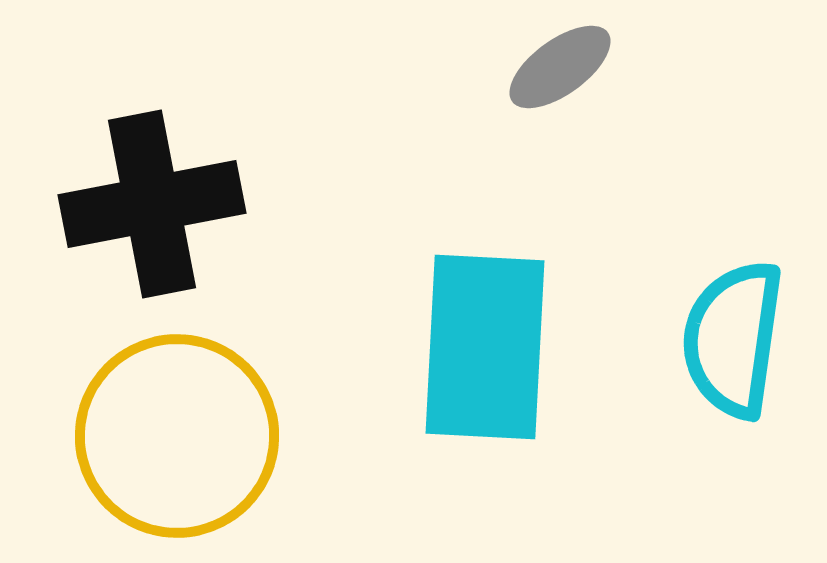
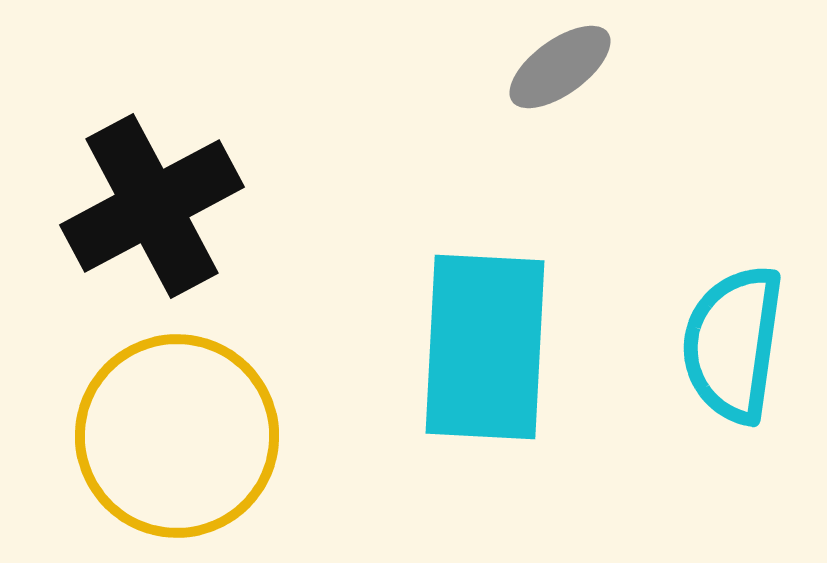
black cross: moved 2 px down; rotated 17 degrees counterclockwise
cyan semicircle: moved 5 px down
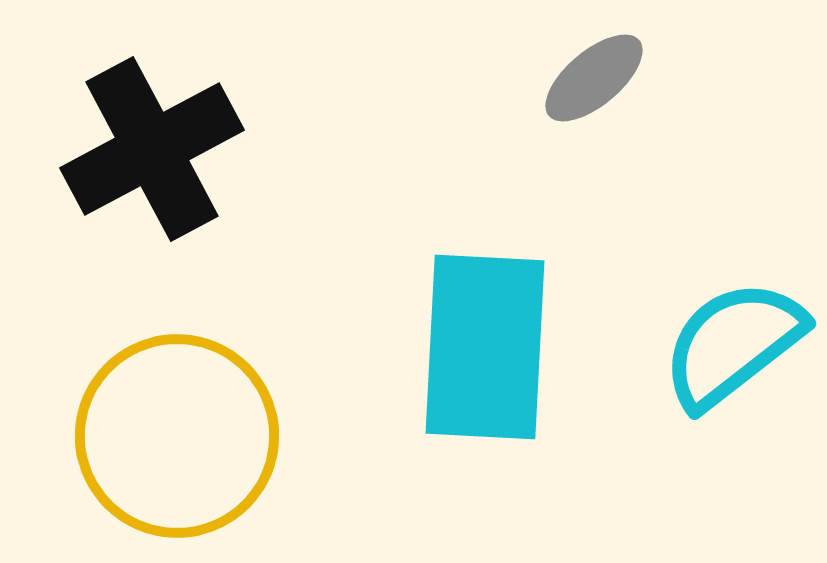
gray ellipse: moved 34 px right, 11 px down; rotated 4 degrees counterclockwise
black cross: moved 57 px up
cyan semicircle: rotated 44 degrees clockwise
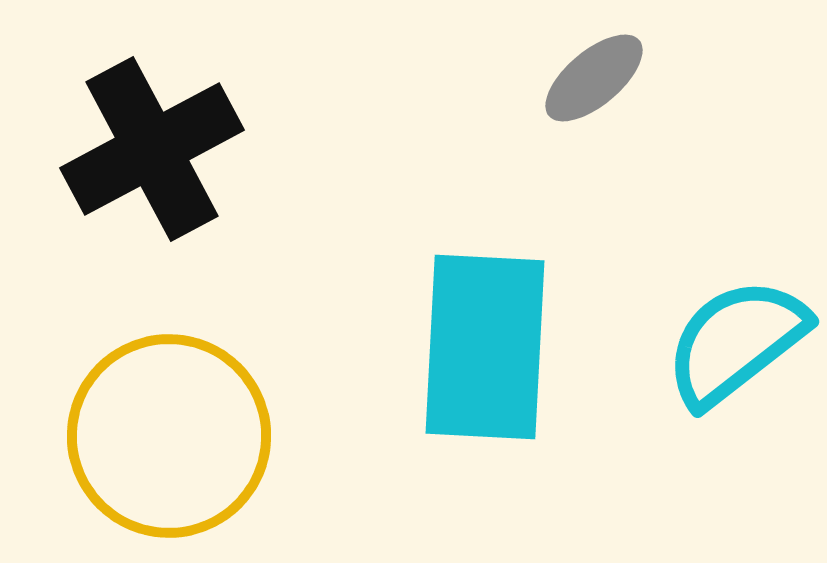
cyan semicircle: moved 3 px right, 2 px up
yellow circle: moved 8 px left
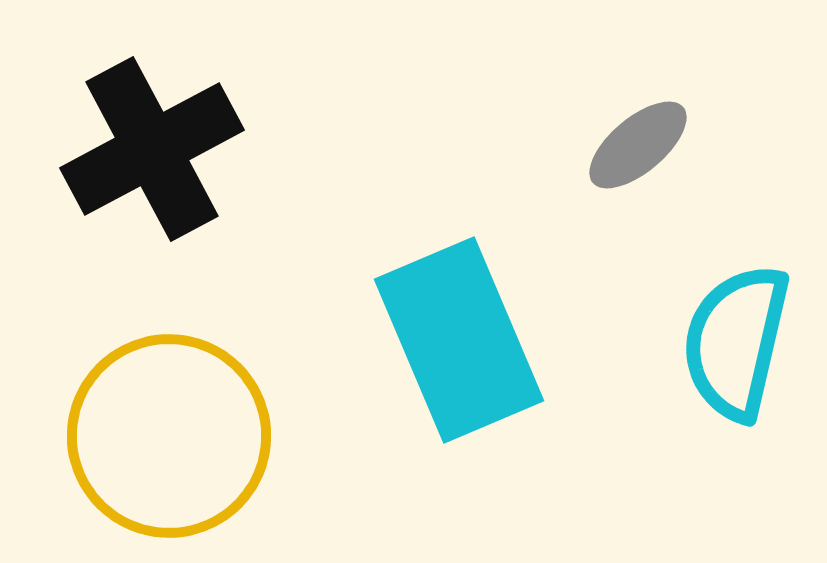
gray ellipse: moved 44 px right, 67 px down
cyan semicircle: rotated 39 degrees counterclockwise
cyan rectangle: moved 26 px left, 7 px up; rotated 26 degrees counterclockwise
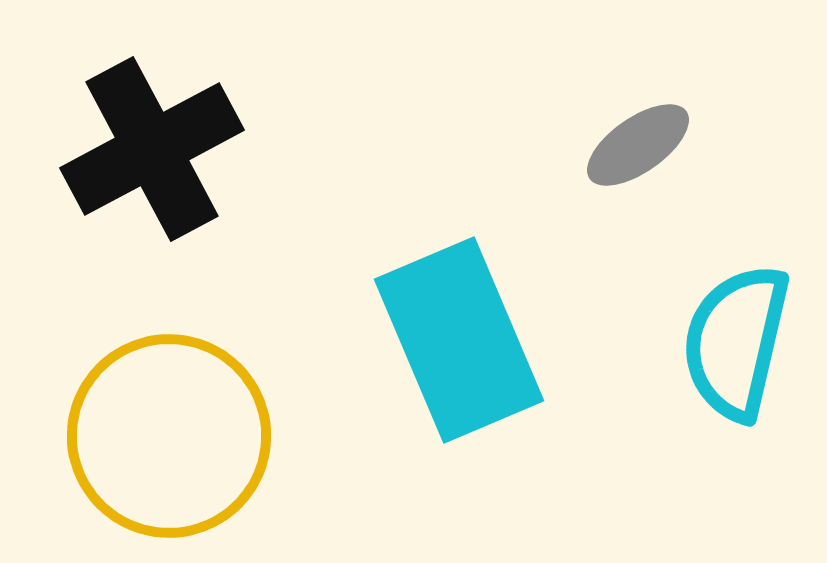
gray ellipse: rotated 5 degrees clockwise
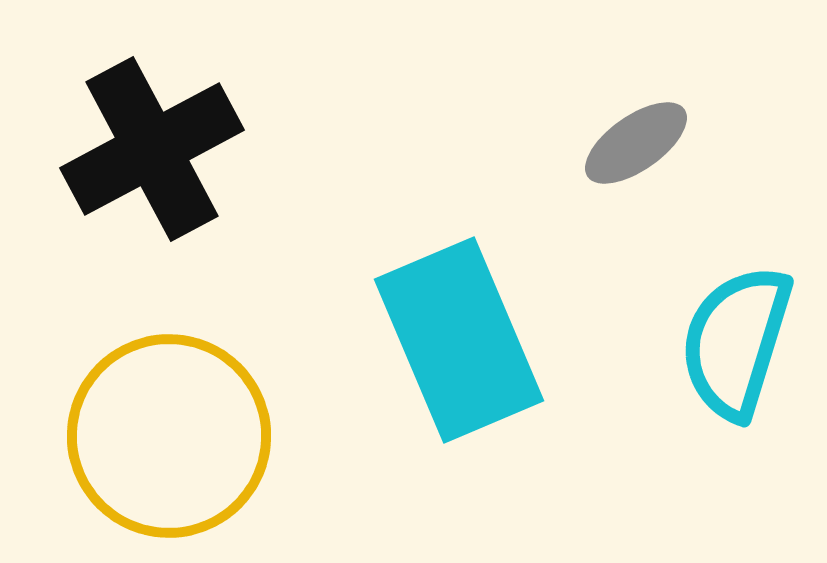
gray ellipse: moved 2 px left, 2 px up
cyan semicircle: rotated 4 degrees clockwise
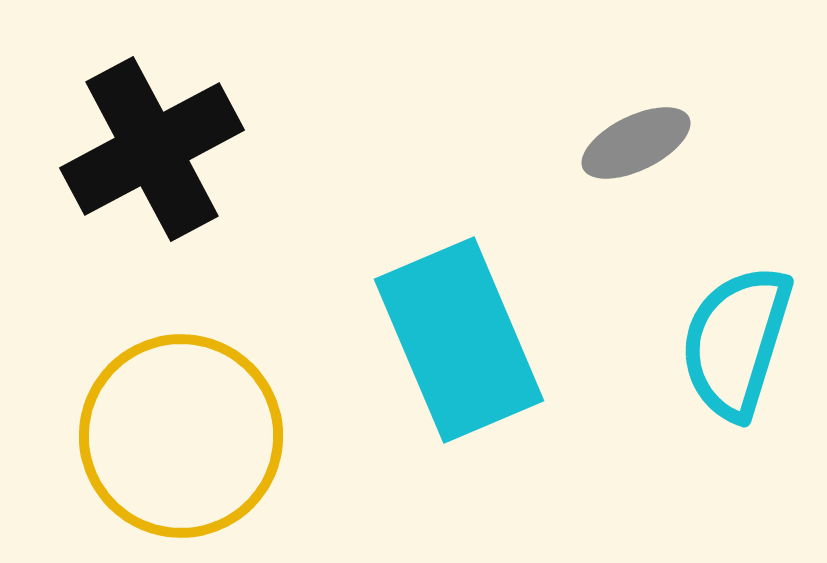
gray ellipse: rotated 9 degrees clockwise
yellow circle: moved 12 px right
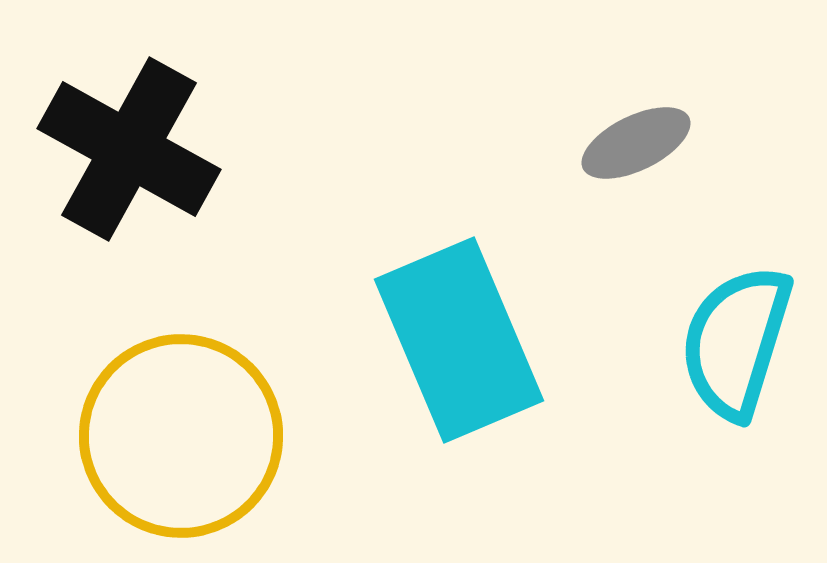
black cross: moved 23 px left; rotated 33 degrees counterclockwise
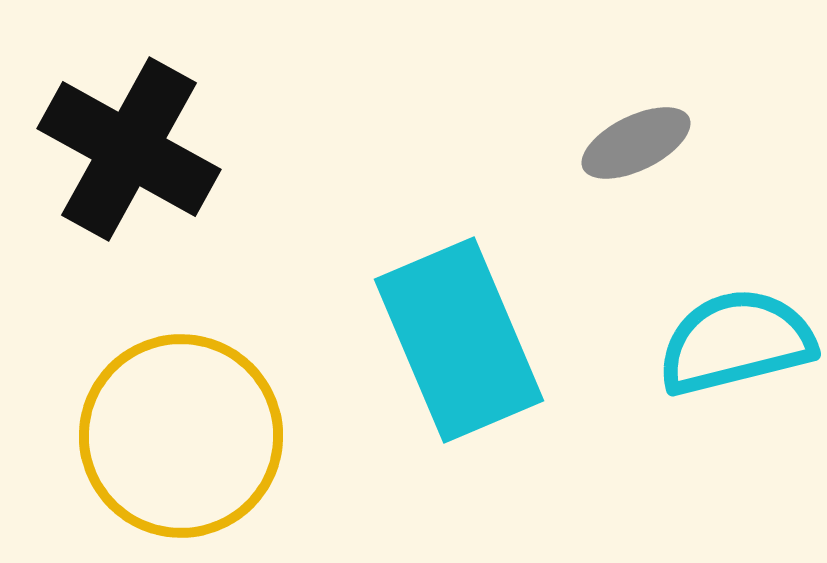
cyan semicircle: rotated 59 degrees clockwise
